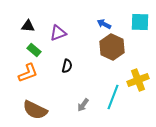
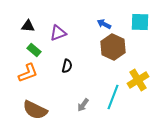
brown hexagon: moved 1 px right
yellow cross: rotated 10 degrees counterclockwise
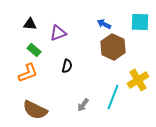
black triangle: moved 2 px right, 2 px up
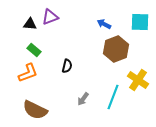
purple triangle: moved 8 px left, 16 px up
brown hexagon: moved 3 px right, 2 px down; rotated 15 degrees clockwise
yellow cross: rotated 25 degrees counterclockwise
gray arrow: moved 6 px up
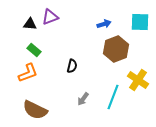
blue arrow: rotated 136 degrees clockwise
black semicircle: moved 5 px right
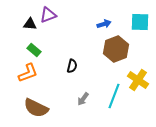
purple triangle: moved 2 px left, 2 px up
cyan line: moved 1 px right, 1 px up
brown semicircle: moved 1 px right, 2 px up
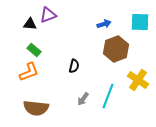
black semicircle: moved 2 px right
orange L-shape: moved 1 px right, 1 px up
cyan line: moved 6 px left
brown semicircle: rotated 20 degrees counterclockwise
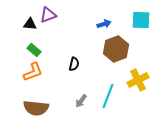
cyan square: moved 1 px right, 2 px up
black semicircle: moved 2 px up
orange L-shape: moved 4 px right
yellow cross: rotated 30 degrees clockwise
gray arrow: moved 2 px left, 2 px down
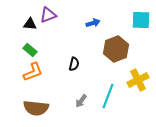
blue arrow: moved 11 px left, 1 px up
green rectangle: moved 4 px left
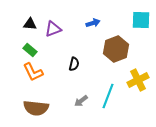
purple triangle: moved 5 px right, 14 px down
orange L-shape: rotated 85 degrees clockwise
gray arrow: rotated 16 degrees clockwise
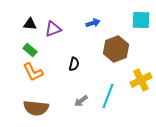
yellow cross: moved 3 px right
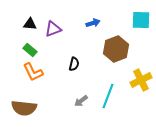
brown semicircle: moved 12 px left
